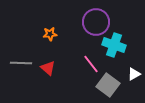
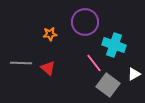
purple circle: moved 11 px left
pink line: moved 3 px right, 1 px up
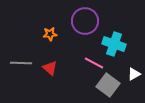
purple circle: moved 1 px up
cyan cross: moved 1 px up
pink line: rotated 24 degrees counterclockwise
red triangle: moved 2 px right
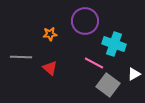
gray line: moved 6 px up
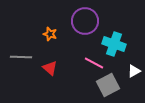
orange star: rotated 24 degrees clockwise
white triangle: moved 3 px up
gray square: rotated 25 degrees clockwise
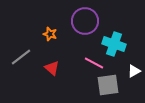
gray line: rotated 40 degrees counterclockwise
red triangle: moved 2 px right
gray square: rotated 20 degrees clockwise
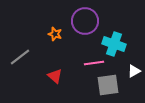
orange star: moved 5 px right
gray line: moved 1 px left
pink line: rotated 36 degrees counterclockwise
red triangle: moved 3 px right, 8 px down
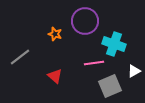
gray square: moved 2 px right, 1 px down; rotated 15 degrees counterclockwise
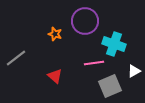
gray line: moved 4 px left, 1 px down
